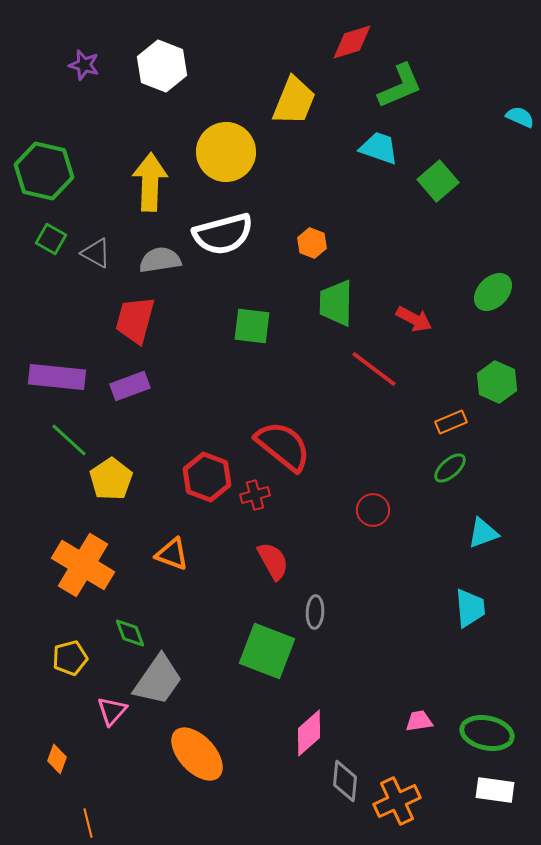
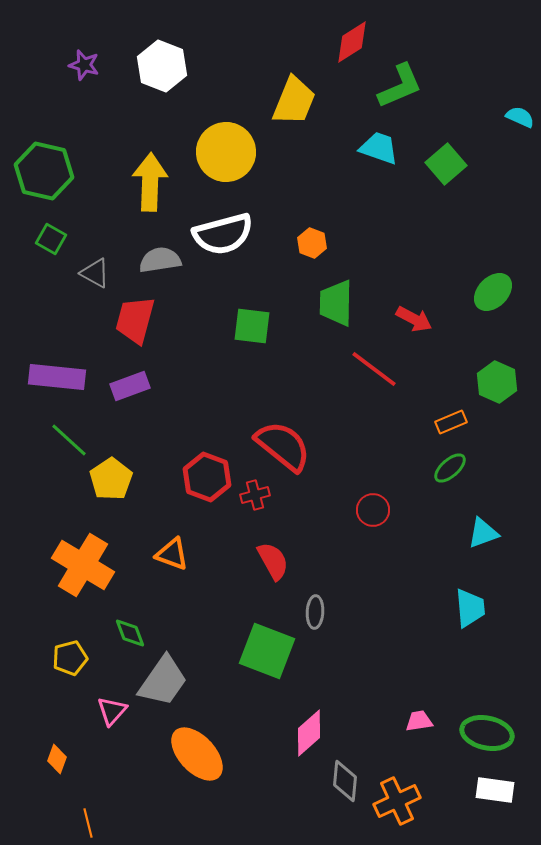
red diamond at (352, 42): rotated 15 degrees counterclockwise
green square at (438, 181): moved 8 px right, 17 px up
gray triangle at (96, 253): moved 1 px left, 20 px down
gray trapezoid at (158, 680): moved 5 px right, 1 px down
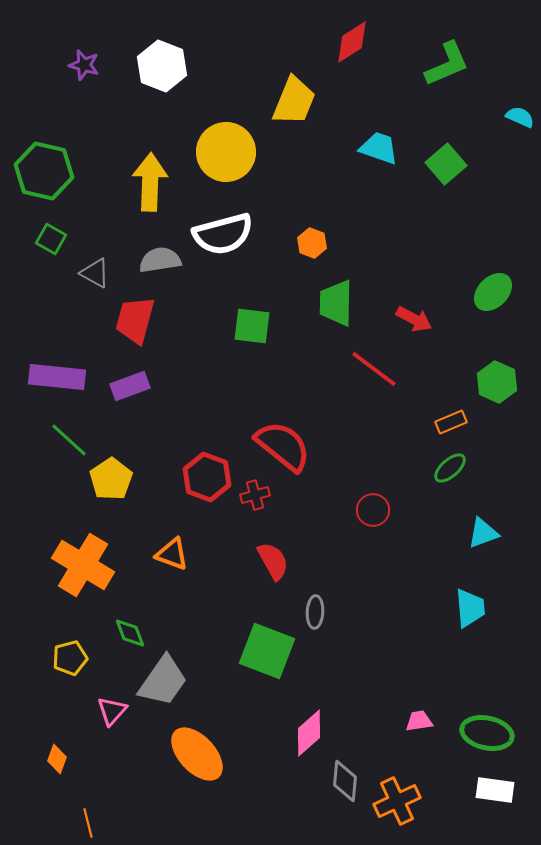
green L-shape at (400, 86): moved 47 px right, 22 px up
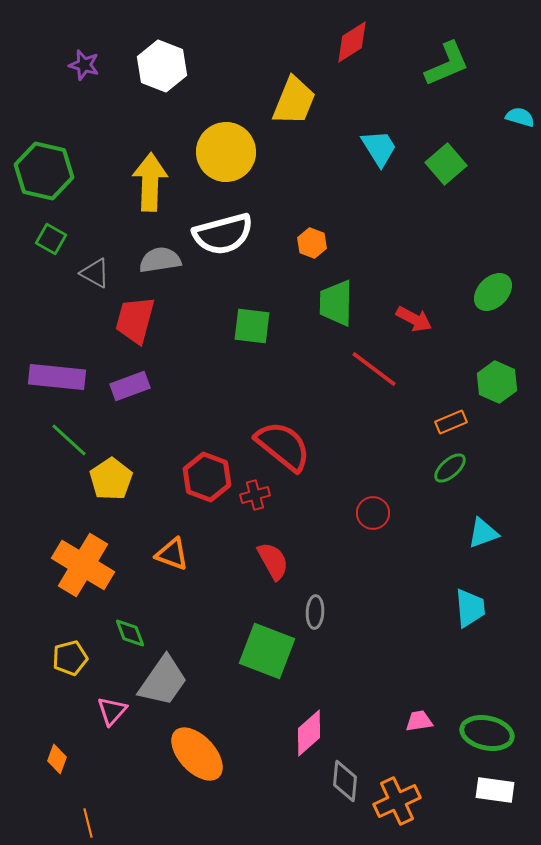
cyan semicircle at (520, 117): rotated 8 degrees counterclockwise
cyan trapezoid at (379, 148): rotated 39 degrees clockwise
red circle at (373, 510): moved 3 px down
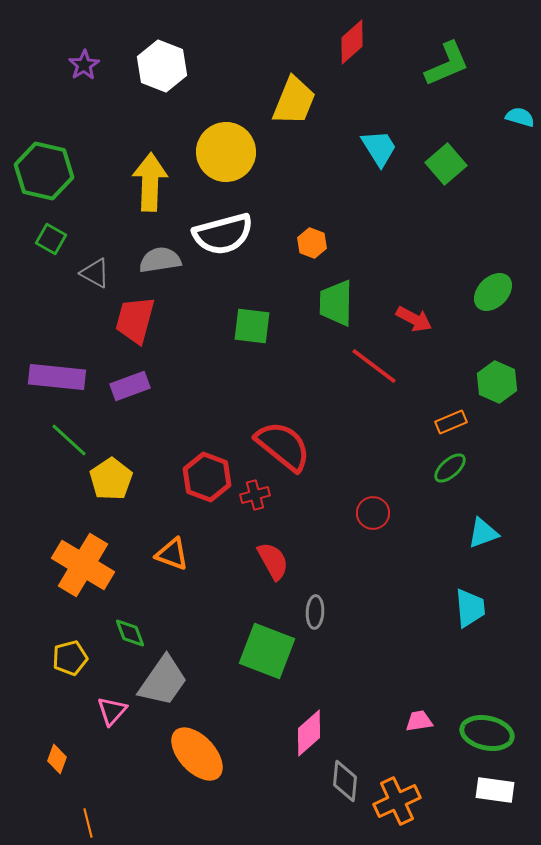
red diamond at (352, 42): rotated 9 degrees counterclockwise
purple star at (84, 65): rotated 24 degrees clockwise
red line at (374, 369): moved 3 px up
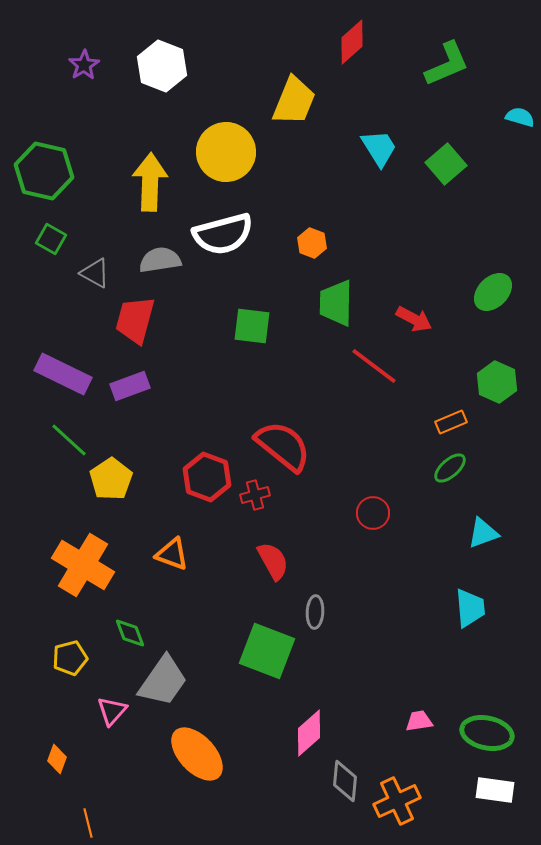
purple rectangle at (57, 377): moved 6 px right, 3 px up; rotated 20 degrees clockwise
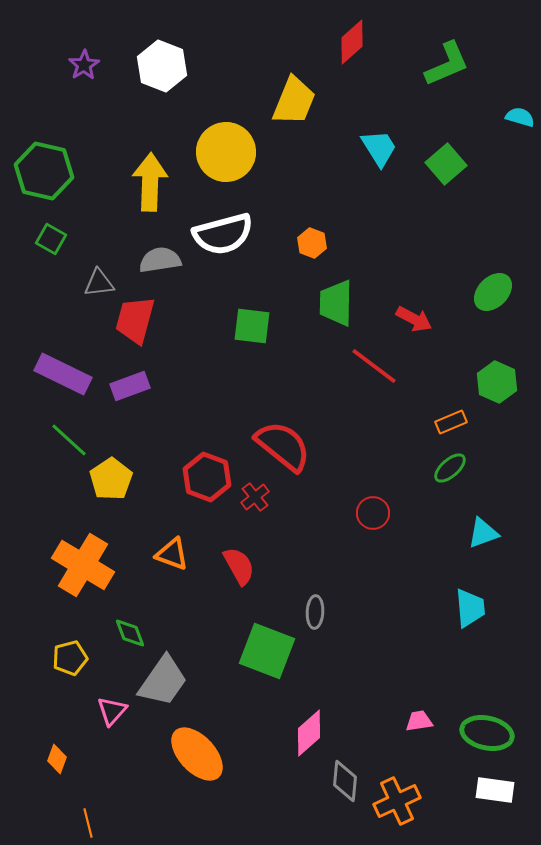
gray triangle at (95, 273): moved 4 px right, 10 px down; rotated 36 degrees counterclockwise
red cross at (255, 495): moved 2 px down; rotated 24 degrees counterclockwise
red semicircle at (273, 561): moved 34 px left, 5 px down
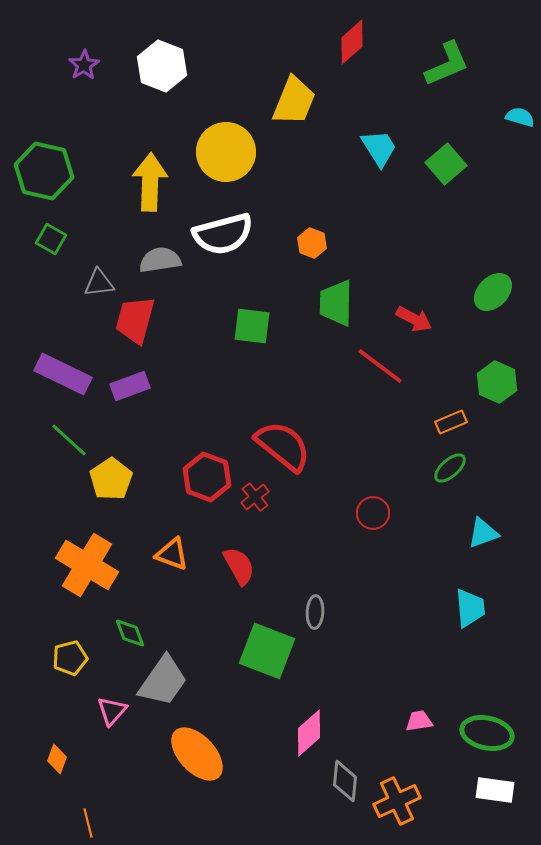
red line at (374, 366): moved 6 px right
orange cross at (83, 565): moved 4 px right
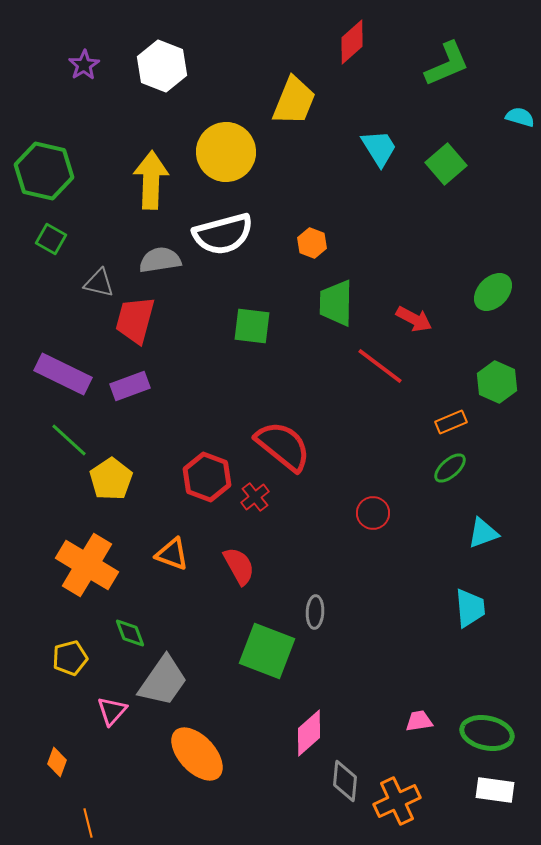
yellow arrow at (150, 182): moved 1 px right, 2 px up
gray triangle at (99, 283): rotated 20 degrees clockwise
orange diamond at (57, 759): moved 3 px down
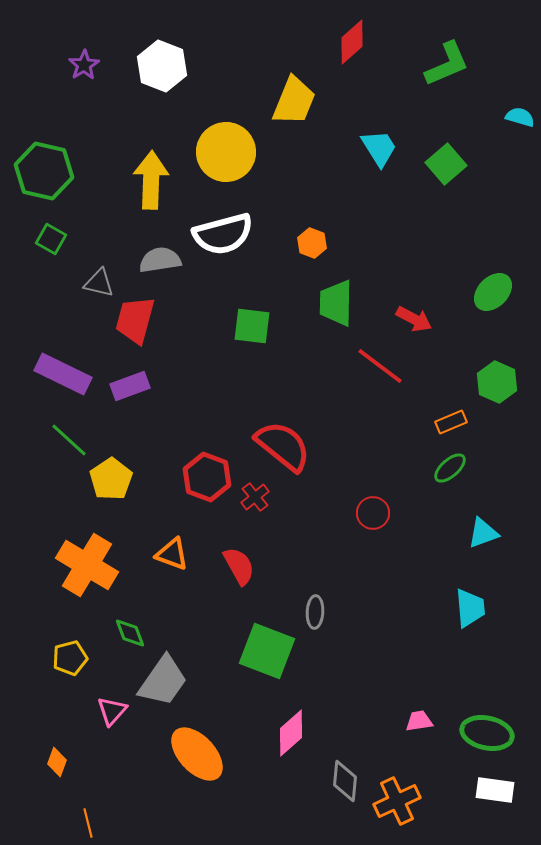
pink diamond at (309, 733): moved 18 px left
